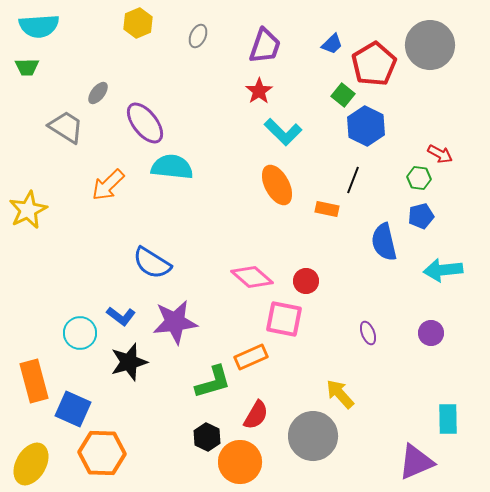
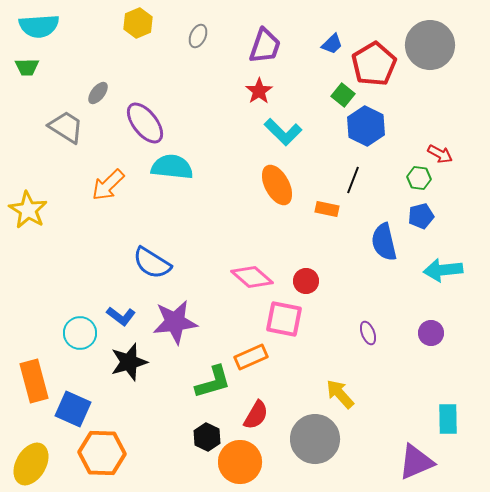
yellow star at (28, 210): rotated 15 degrees counterclockwise
gray circle at (313, 436): moved 2 px right, 3 px down
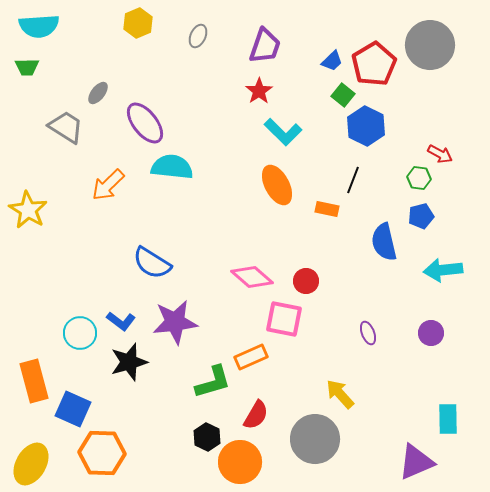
blue trapezoid at (332, 44): moved 17 px down
blue L-shape at (121, 316): moved 5 px down
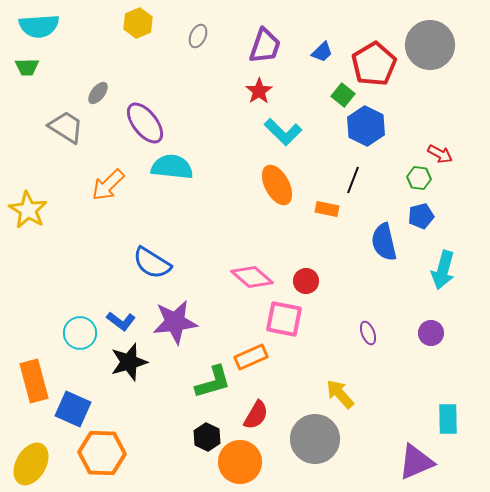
blue trapezoid at (332, 61): moved 10 px left, 9 px up
cyan arrow at (443, 270): rotated 69 degrees counterclockwise
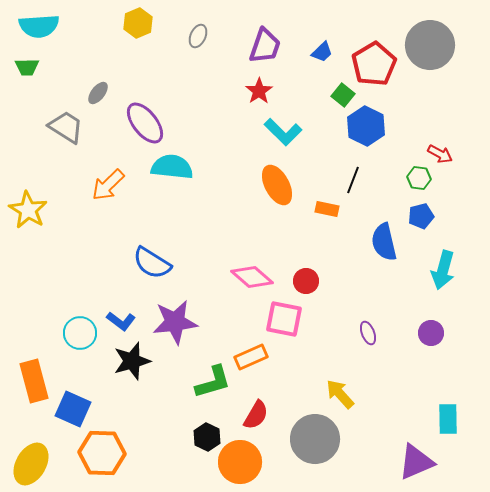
black star at (129, 362): moved 3 px right, 1 px up
